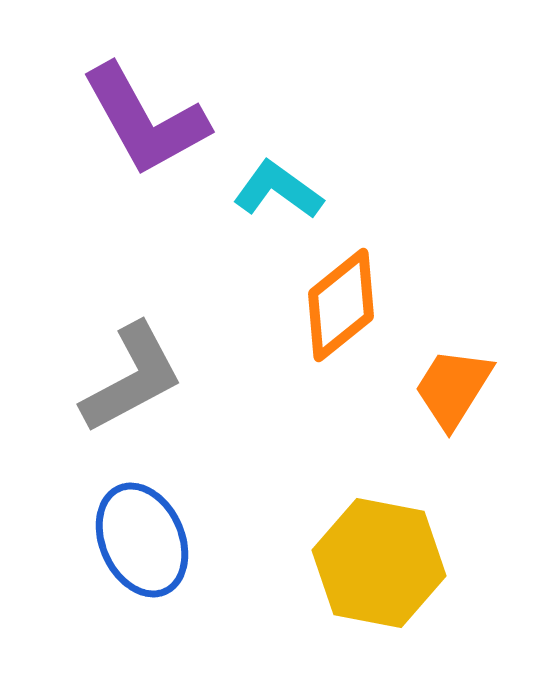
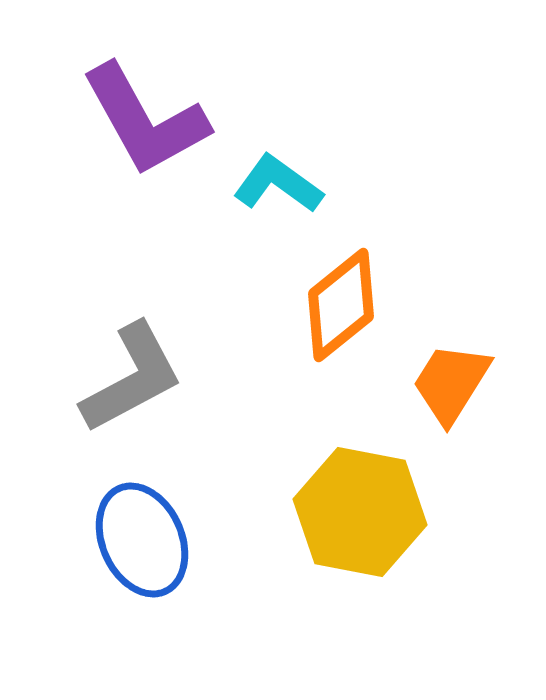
cyan L-shape: moved 6 px up
orange trapezoid: moved 2 px left, 5 px up
yellow hexagon: moved 19 px left, 51 px up
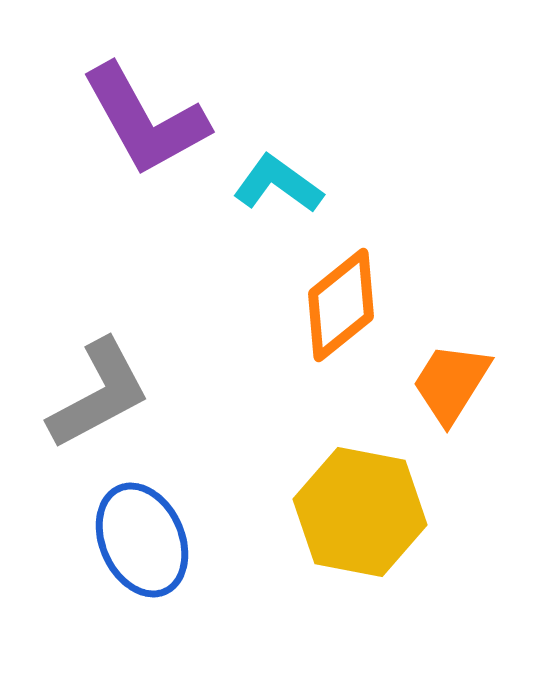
gray L-shape: moved 33 px left, 16 px down
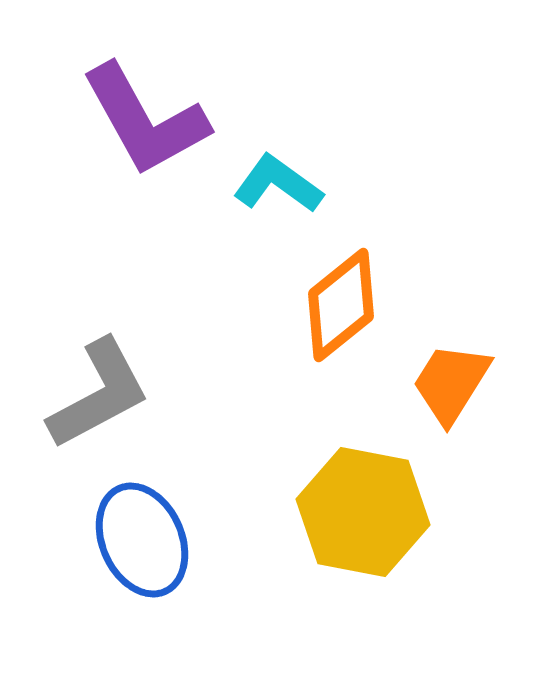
yellow hexagon: moved 3 px right
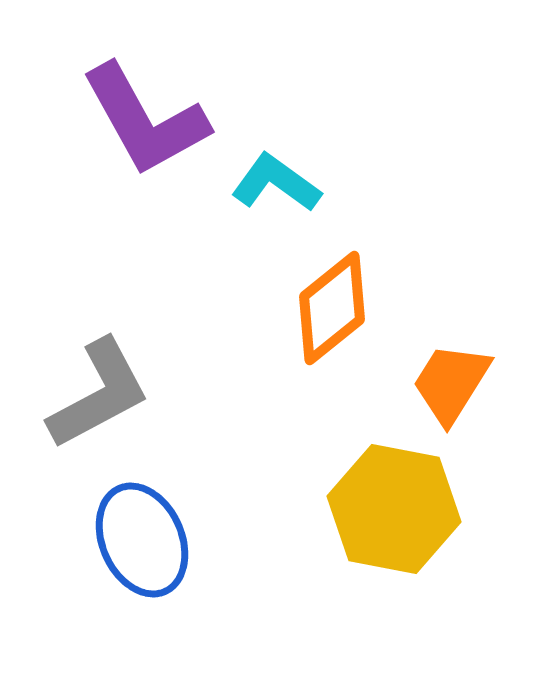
cyan L-shape: moved 2 px left, 1 px up
orange diamond: moved 9 px left, 3 px down
yellow hexagon: moved 31 px right, 3 px up
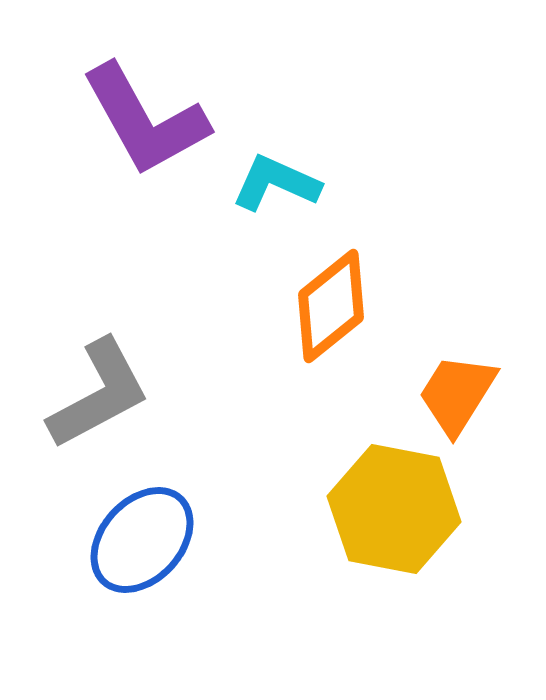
cyan L-shape: rotated 12 degrees counterclockwise
orange diamond: moved 1 px left, 2 px up
orange trapezoid: moved 6 px right, 11 px down
blue ellipse: rotated 66 degrees clockwise
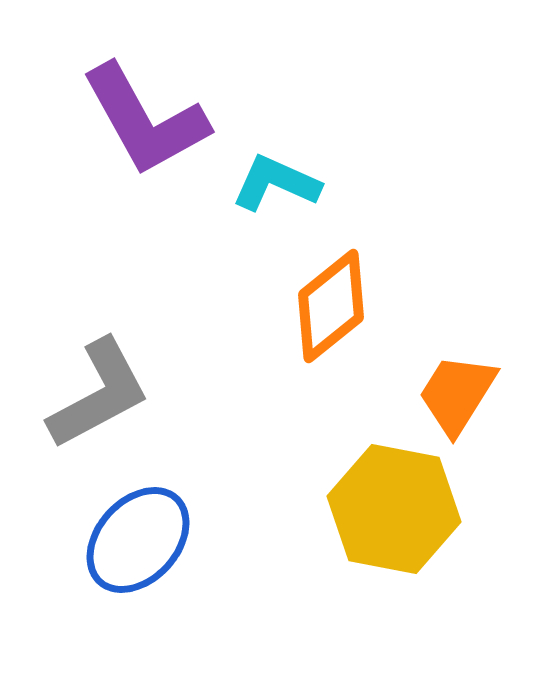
blue ellipse: moved 4 px left
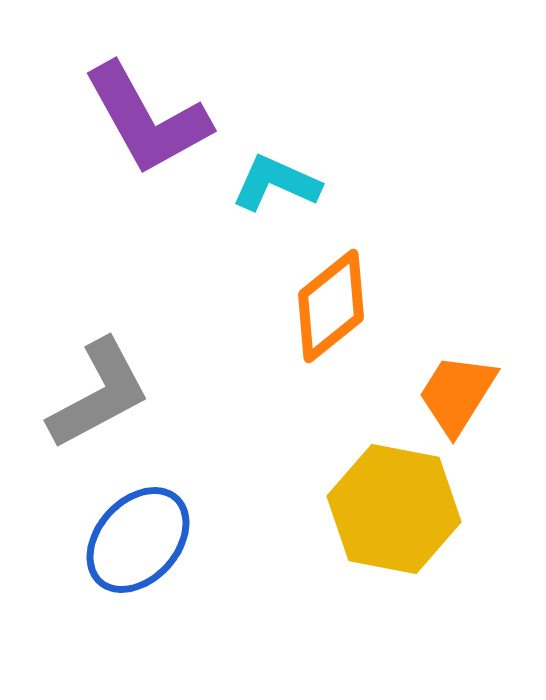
purple L-shape: moved 2 px right, 1 px up
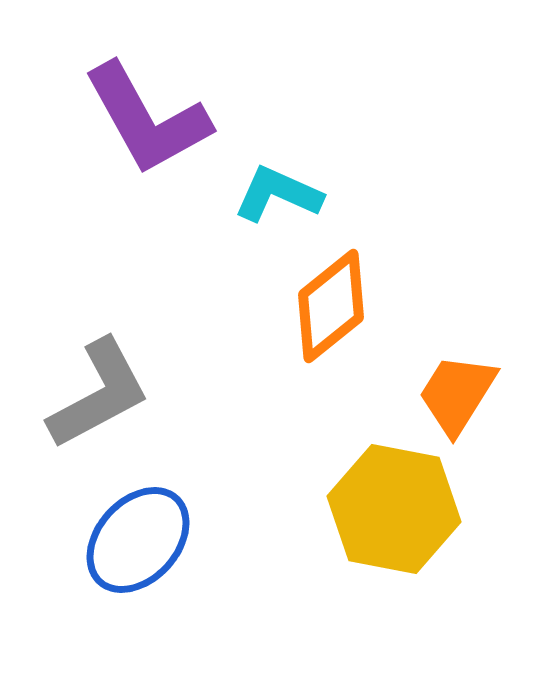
cyan L-shape: moved 2 px right, 11 px down
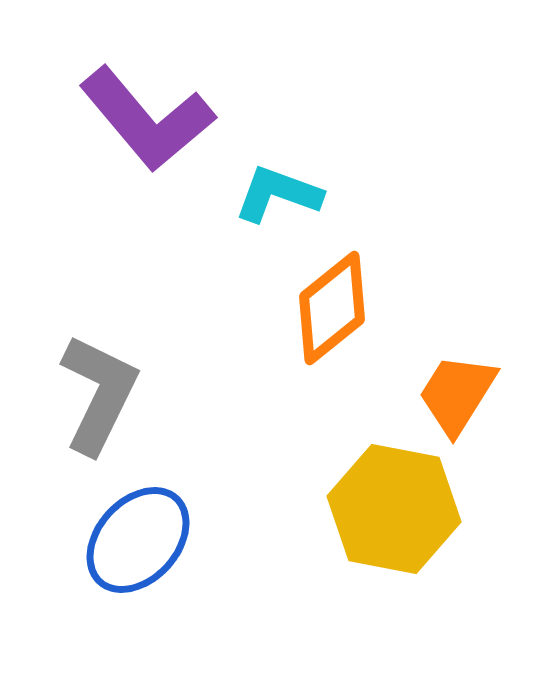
purple L-shape: rotated 11 degrees counterclockwise
cyan L-shape: rotated 4 degrees counterclockwise
orange diamond: moved 1 px right, 2 px down
gray L-shape: rotated 36 degrees counterclockwise
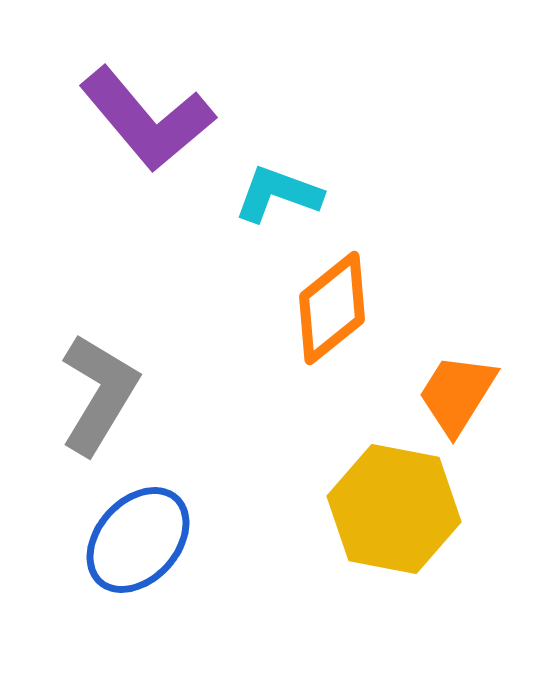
gray L-shape: rotated 5 degrees clockwise
